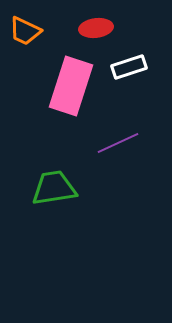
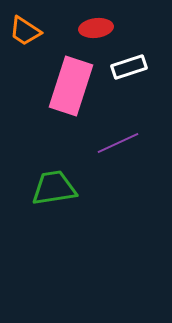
orange trapezoid: rotated 8 degrees clockwise
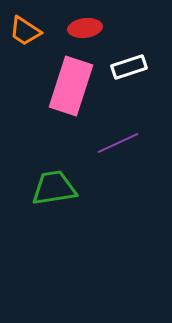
red ellipse: moved 11 px left
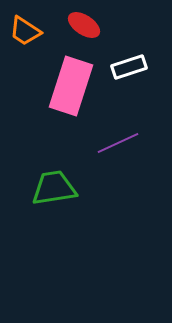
red ellipse: moved 1 px left, 3 px up; rotated 40 degrees clockwise
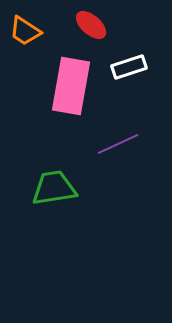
red ellipse: moved 7 px right; rotated 8 degrees clockwise
pink rectangle: rotated 8 degrees counterclockwise
purple line: moved 1 px down
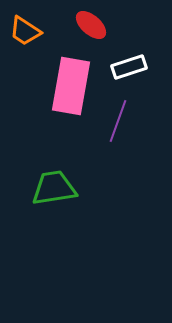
purple line: moved 23 px up; rotated 45 degrees counterclockwise
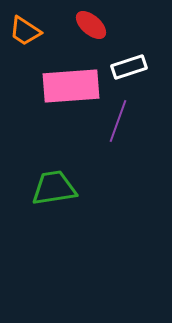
pink rectangle: rotated 76 degrees clockwise
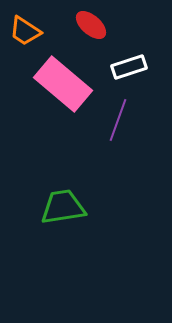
pink rectangle: moved 8 px left, 2 px up; rotated 44 degrees clockwise
purple line: moved 1 px up
green trapezoid: moved 9 px right, 19 px down
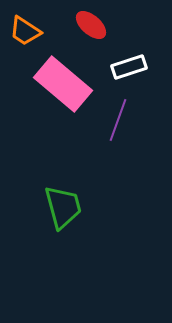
green trapezoid: rotated 84 degrees clockwise
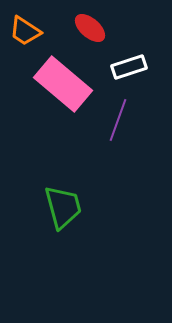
red ellipse: moved 1 px left, 3 px down
